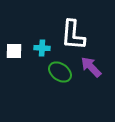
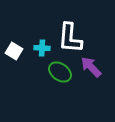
white L-shape: moved 3 px left, 3 px down
white square: rotated 30 degrees clockwise
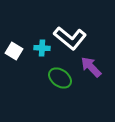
white L-shape: rotated 56 degrees counterclockwise
green ellipse: moved 6 px down
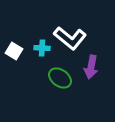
purple arrow: rotated 125 degrees counterclockwise
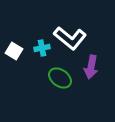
cyan cross: rotated 14 degrees counterclockwise
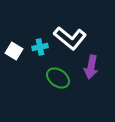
cyan cross: moved 2 px left, 1 px up
green ellipse: moved 2 px left
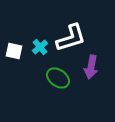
white L-shape: moved 1 px right; rotated 56 degrees counterclockwise
cyan cross: rotated 28 degrees counterclockwise
white square: rotated 18 degrees counterclockwise
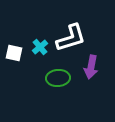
white square: moved 2 px down
green ellipse: rotated 40 degrees counterclockwise
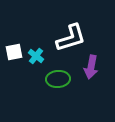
cyan cross: moved 4 px left, 9 px down; rotated 14 degrees counterclockwise
white square: moved 1 px up; rotated 24 degrees counterclockwise
green ellipse: moved 1 px down
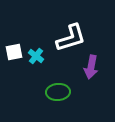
green ellipse: moved 13 px down
